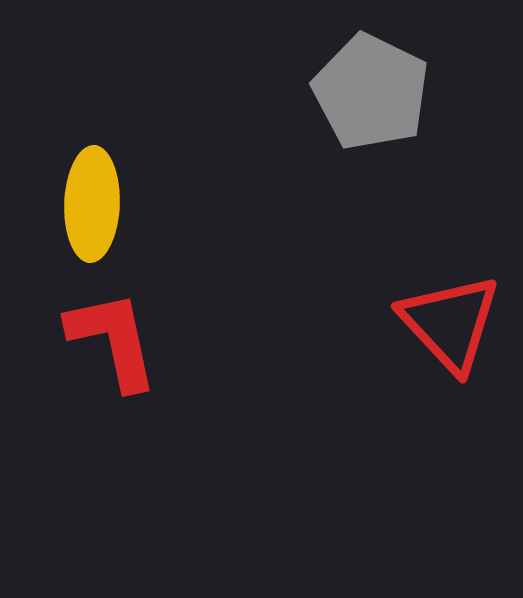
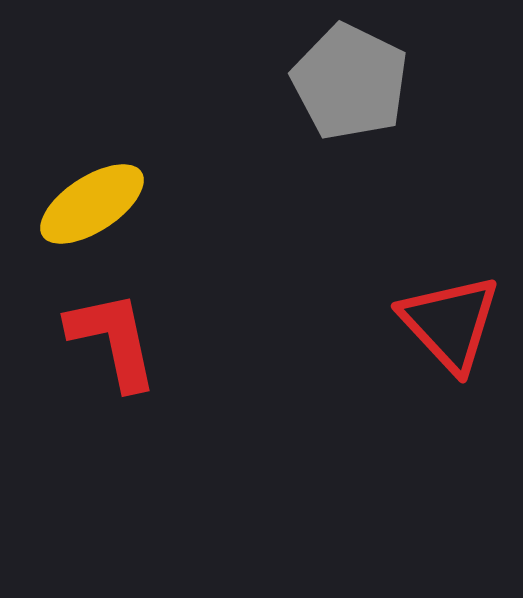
gray pentagon: moved 21 px left, 10 px up
yellow ellipse: rotated 55 degrees clockwise
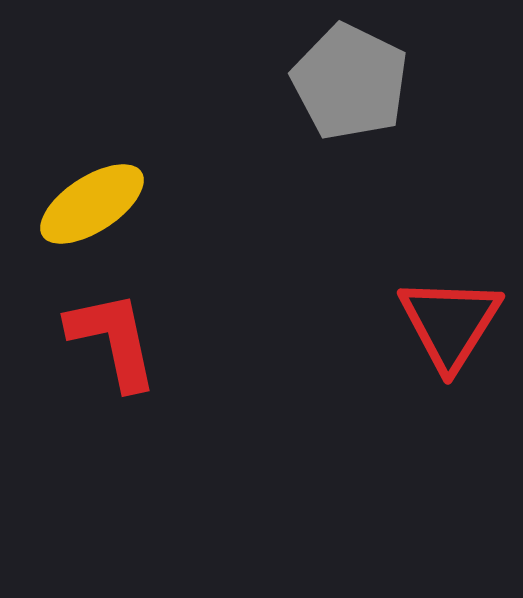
red triangle: rotated 15 degrees clockwise
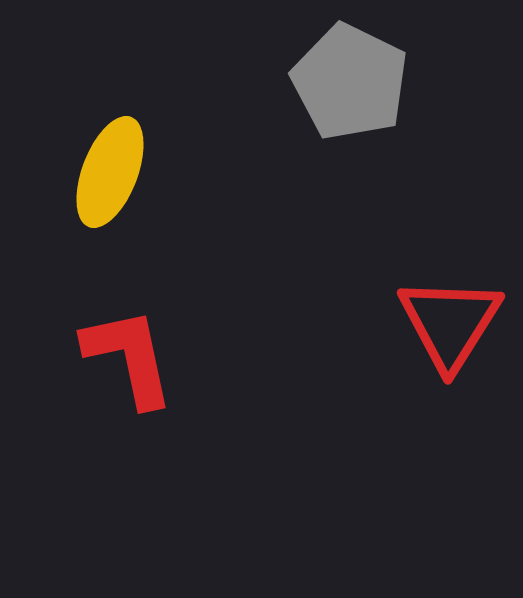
yellow ellipse: moved 18 px right, 32 px up; rotated 36 degrees counterclockwise
red L-shape: moved 16 px right, 17 px down
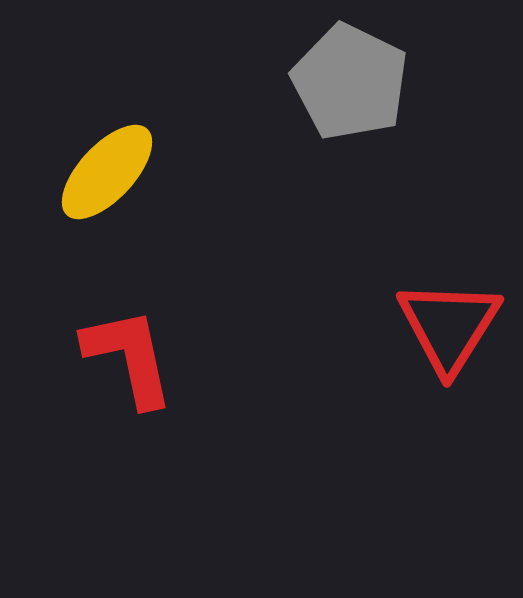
yellow ellipse: moved 3 px left; rotated 22 degrees clockwise
red triangle: moved 1 px left, 3 px down
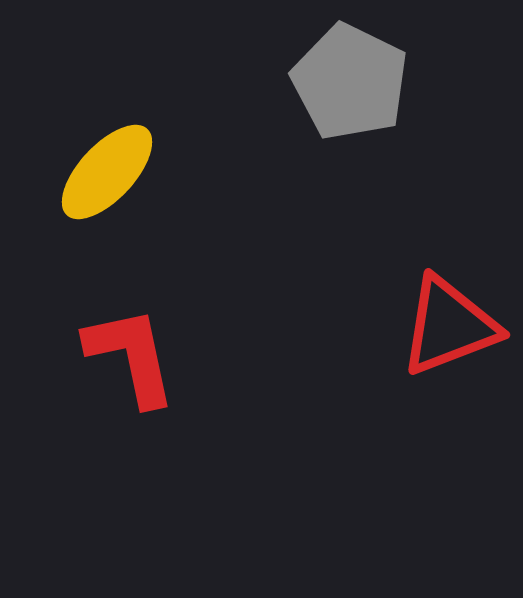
red triangle: rotated 37 degrees clockwise
red L-shape: moved 2 px right, 1 px up
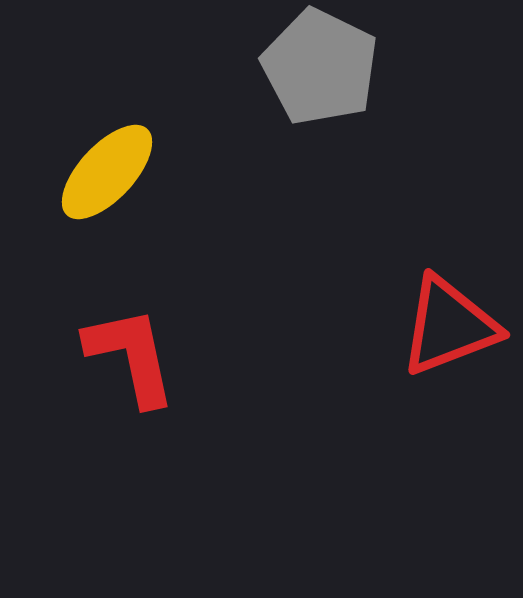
gray pentagon: moved 30 px left, 15 px up
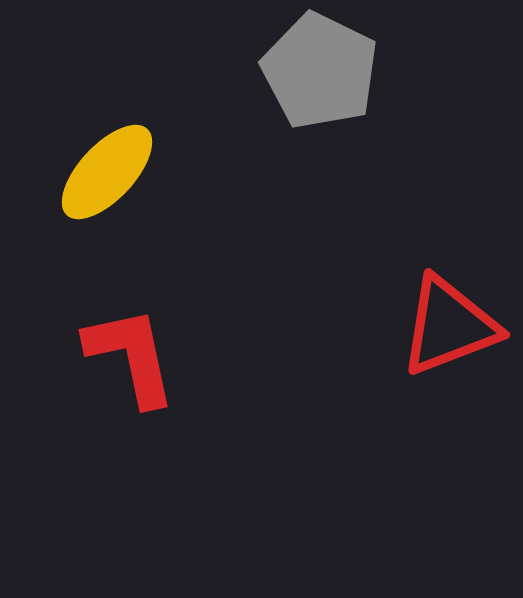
gray pentagon: moved 4 px down
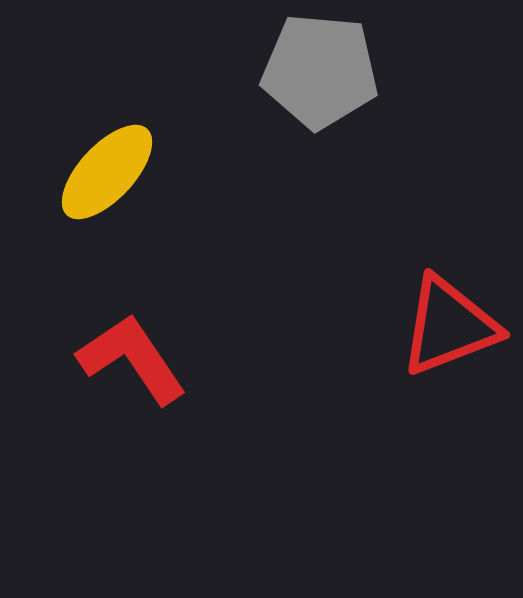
gray pentagon: rotated 21 degrees counterclockwise
red L-shape: moved 1 px right, 3 px down; rotated 22 degrees counterclockwise
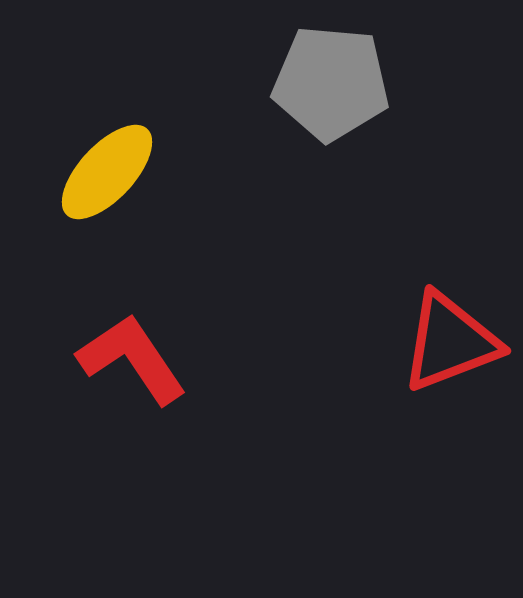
gray pentagon: moved 11 px right, 12 px down
red triangle: moved 1 px right, 16 px down
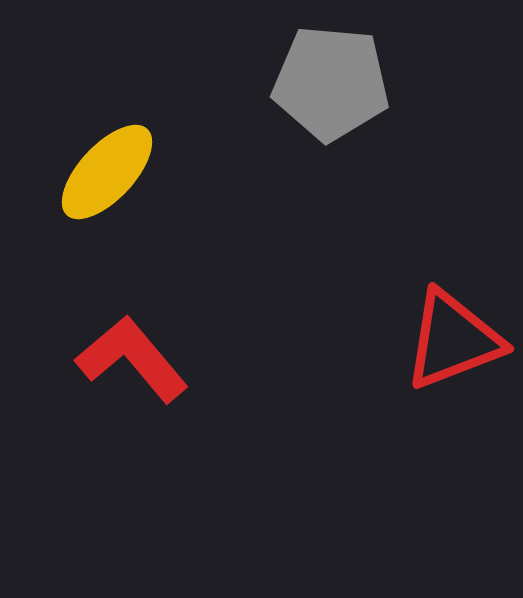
red triangle: moved 3 px right, 2 px up
red L-shape: rotated 6 degrees counterclockwise
